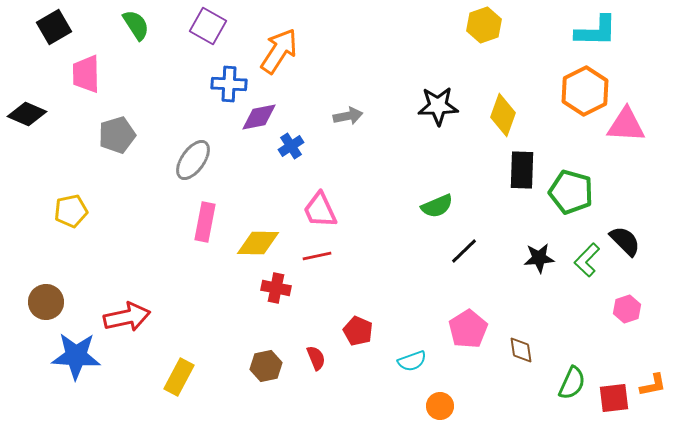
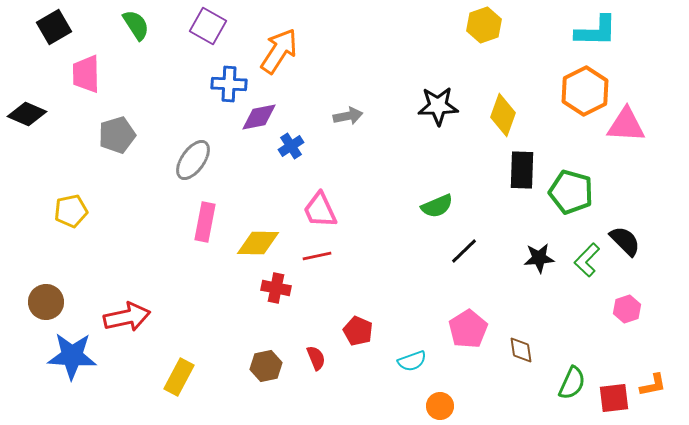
blue star at (76, 356): moved 4 px left
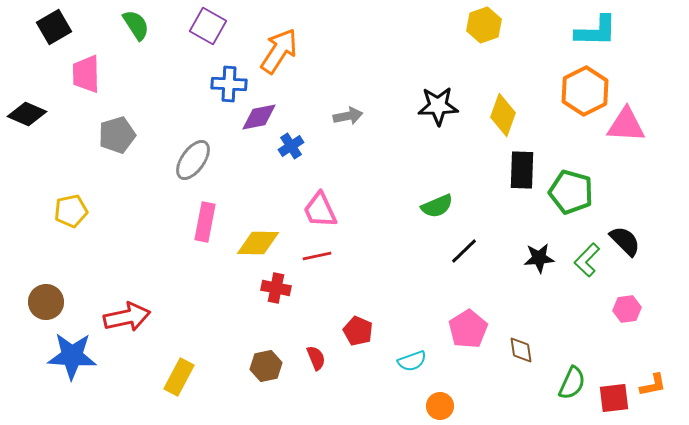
pink hexagon at (627, 309): rotated 12 degrees clockwise
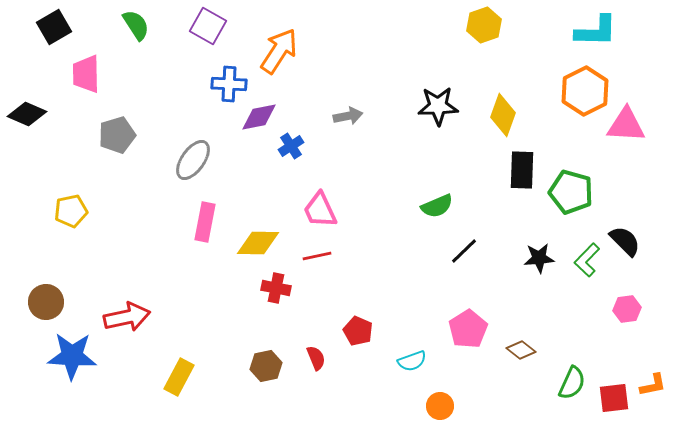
brown diamond at (521, 350): rotated 44 degrees counterclockwise
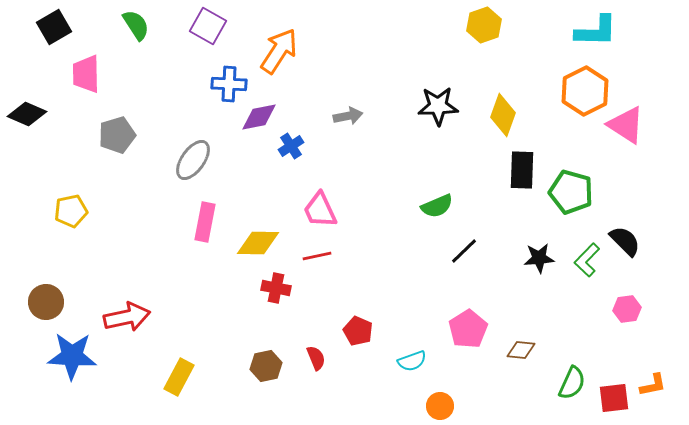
pink triangle at (626, 125): rotated 30 degrees clockwise
brown diamond at (521, 350): rotated 32 degrees counterclockwise
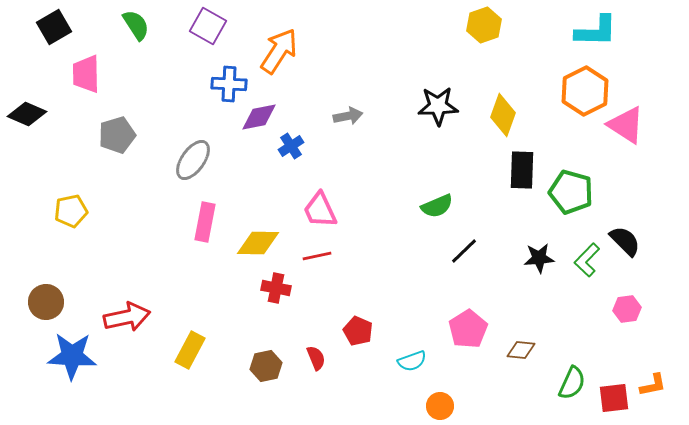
yellow rectangle at (179, 377): moved 11 px right, 27 px up
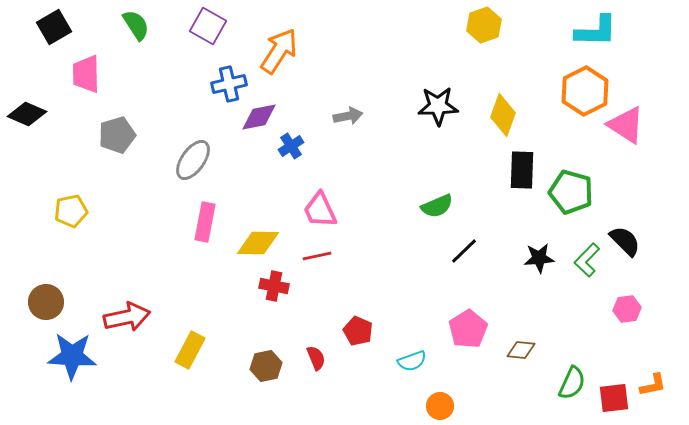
blue cross at (229, 84): rotated 16 degrees counterclockwise
red cross at (276, 288): moved 2 px left, 2 px up
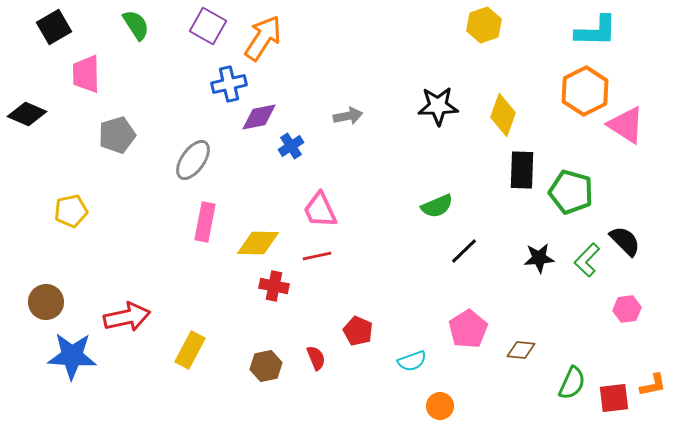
orange arrow at (279, 51): moved 16 px left, 13 px up
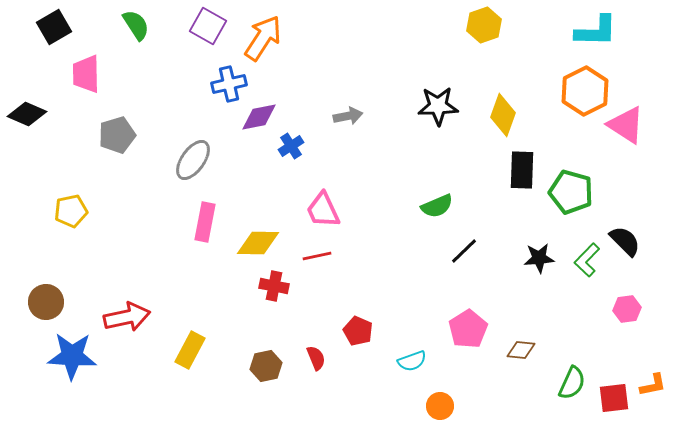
pink trapezoid at (320, 210): moved 3 px right
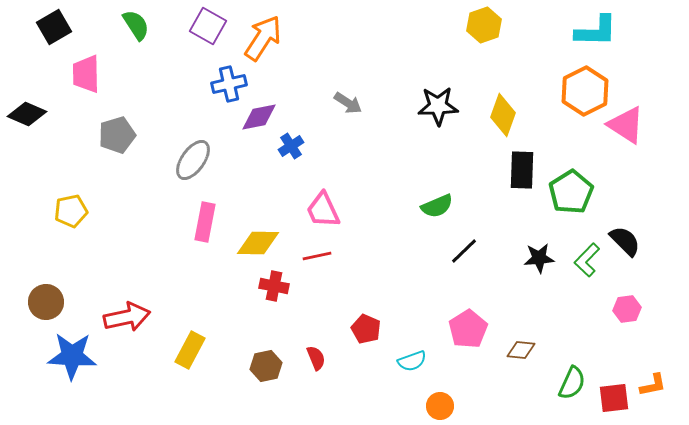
gray arrow at (348, 116): moved 13 px up; rotated 44 degrees clockwise
green pentagon at (571, 192): rotated 24 degrees clockwise
red pentagon at (358, 331): moved 8 px right, 2 px up
